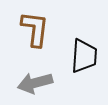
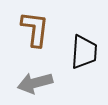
black trapezoid: moved 4 px up
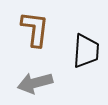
black trapezoid: moved 2 px right, 1 px up
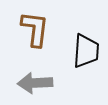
gray arrow: rotated 12 degrees clockwise
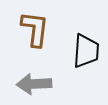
gray arrow: moved 1 px left, 1 px down
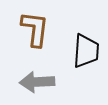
gray arrow: moved 3 px right, 2 px up
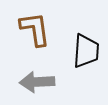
brown L-shape: rotated 15 degrees counterclockwise
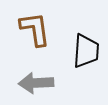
gray arrow: moved 1 px left, 1 px down
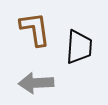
black trapezoid: moved 7 px left, 4 px up
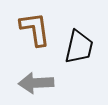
black trapezoid: rotated 9 degrees clockwise
